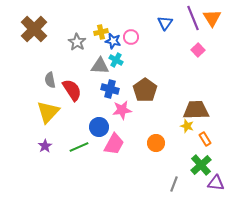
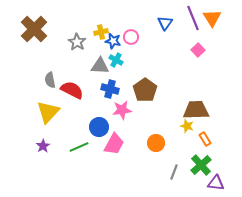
red semicircle: rotated 30 degrees counterclockwise
purple star: moved 2 px left
gray line: moved 12 px up
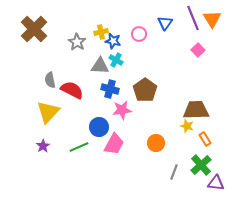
orange triangle: moved 1 px down
pink circle: moved 8 px right, 3 px up
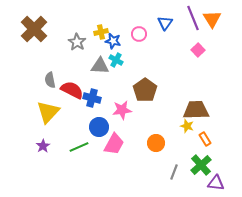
blue cross: moved 18 px left, 9 px down
